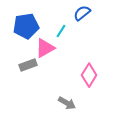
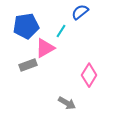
blue semicircle: moved 2 px left, 1 px up
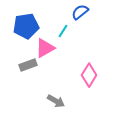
cyan line: moved 2 px right
gray arrow: moved 11 px left, 2 px up
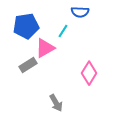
blue semicircle: rotated 138 degrees counterclockwise
gray rectangle: rotated 12 degrees counterclockwise
pink diamond: moved 2 px up
gray arrow: moved 2 px down; rotated 30 degrees clockwise
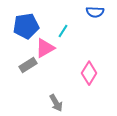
blue semicircle: moved 15 px right
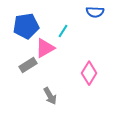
gray arrow: moved 6 px left, 7 px up
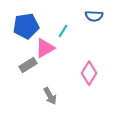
blue semicircle: moved 1 px left, 4 px down
